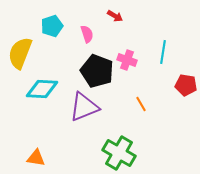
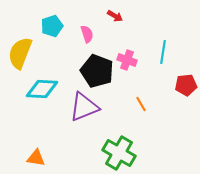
red pentagon: rotated 15 degrees counterclockwise
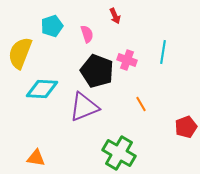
red arrow: rotated 35 degrees clockwise
red pentagon: moved 42 px down; rotated 15 degrees counterclockwise
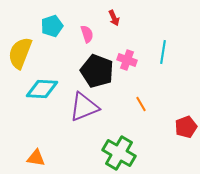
red arrow: moved 1 px left, 2 px down
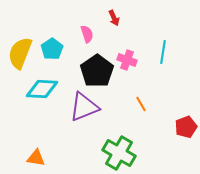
cyan pentagon: moved 23 px down; rotated 15 degrees counterclockwise
black pentagon: rotated 16 degrees clockwise
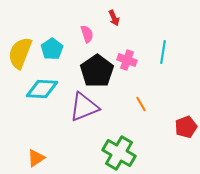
orange triangle: rotated 42 degrees counterclockwise
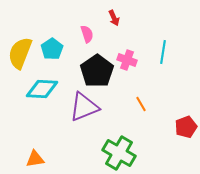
orange triangle: moved 1 px left, 1 px down; rotated 24 degrees clockwise
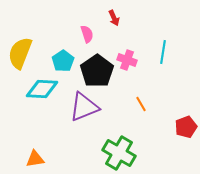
cyan pentagon: moved 11 px right, 12 px down
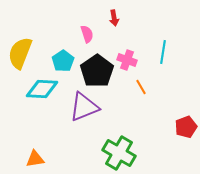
red arrow: rotated 14 degrees clockwise
orange line: moved 17 px up
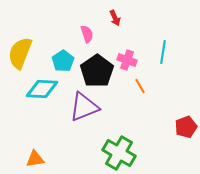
red arrow: moved 1 px right; rotated 14 degrees counterclockwise
orange line: moved 1 px left, 1 px up
